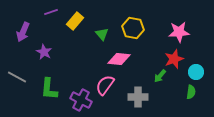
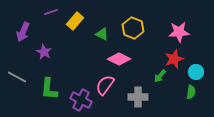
yellow hexagon: rotated 10 degrees clockwise
green triangle: rotated 24 degrees counterclockwise
pink diamond: rotated 20 degrees clockwise
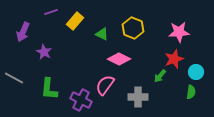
gray line: moved 3 px left, 1 px down
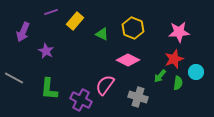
purple star: moved 2 px right, 1 px up
pink diamond: moved 9 px right, 1 px down
green semicircle: moved 13 px left, 9 px up
gray cross: rotated 18 degrees clockwise
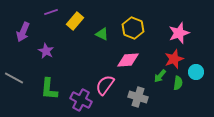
pink star: moved 1 px down; rotated 15 degrees counterclockwise
pink diamond: rotated 30 degrees counterclockwise
